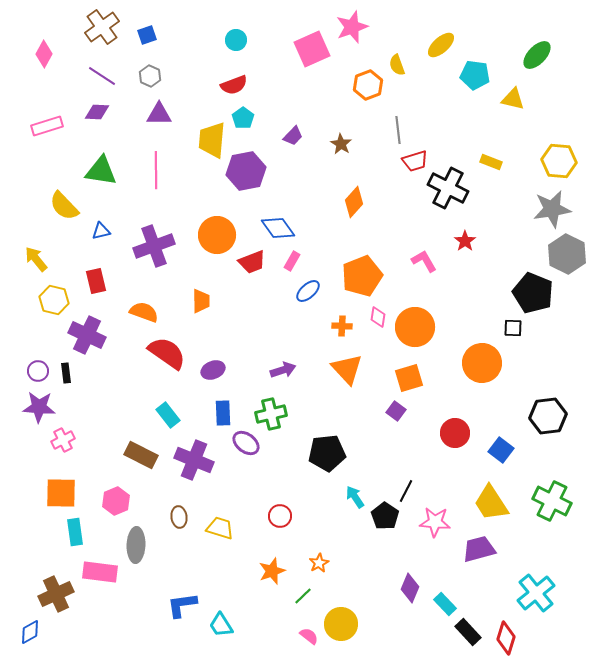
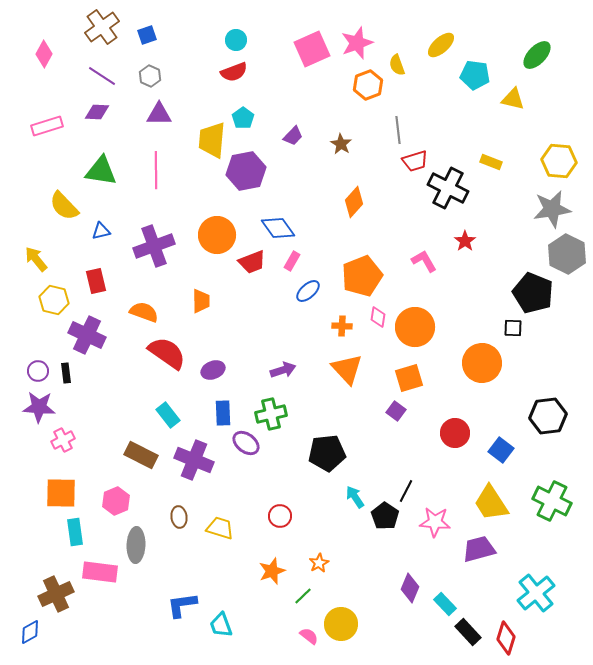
pink star at (352, 27): moved 5 px right, 16 px down
red semicircle at (234, 85): moved 13 px up
cyan trapezoid at (221, 625): rotated 12 degrees clockwise
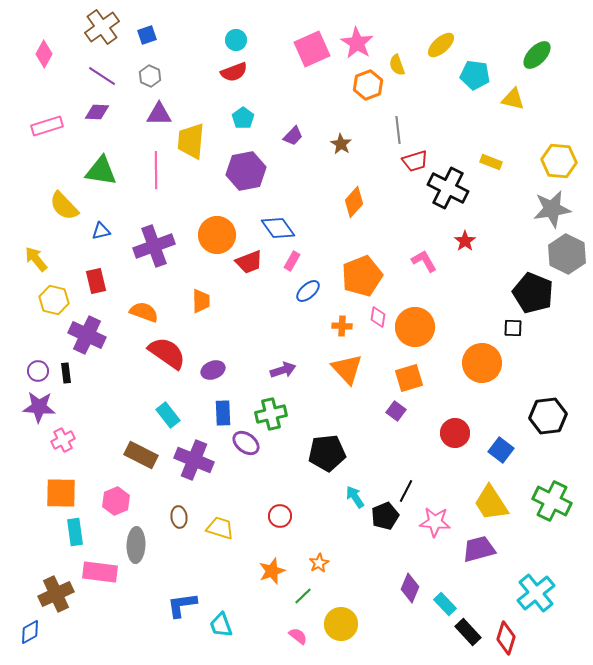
pink star at (357, 43): rotated 20 degrees counterclockwise
yellow trapezoid at (212, 140): moved 21 px left, 1 px down
red trapezoid at (252, 262): moved 3 px left
black pentagon at (385, 516): rotated 16 degrees clockwise
pink semicircle at (309, 636): moved 11 px left
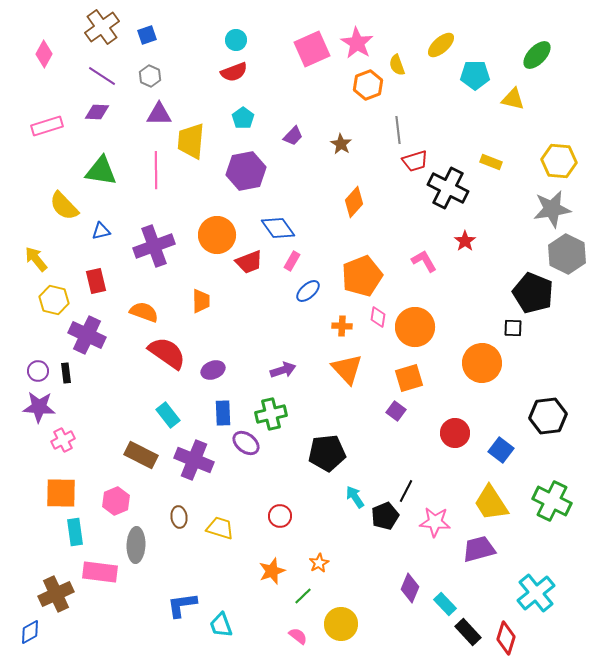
cyan pentagon at (475, 75): rotated 8 degrees counterclockwise
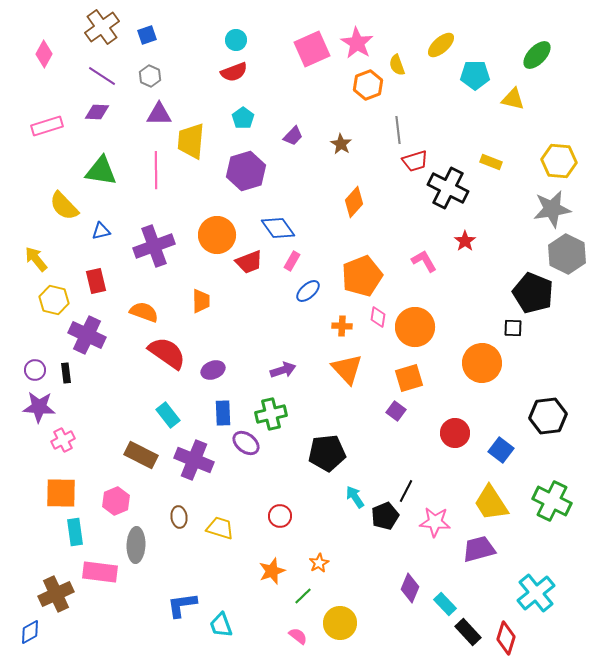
purple hexagon at (246, 171): rotated 6 degrees counterclockwise
purple circle at (38, 371): moved 3 px left, 1 px up
yellow circle at (341, 624): moved 1 px left, 1 px up
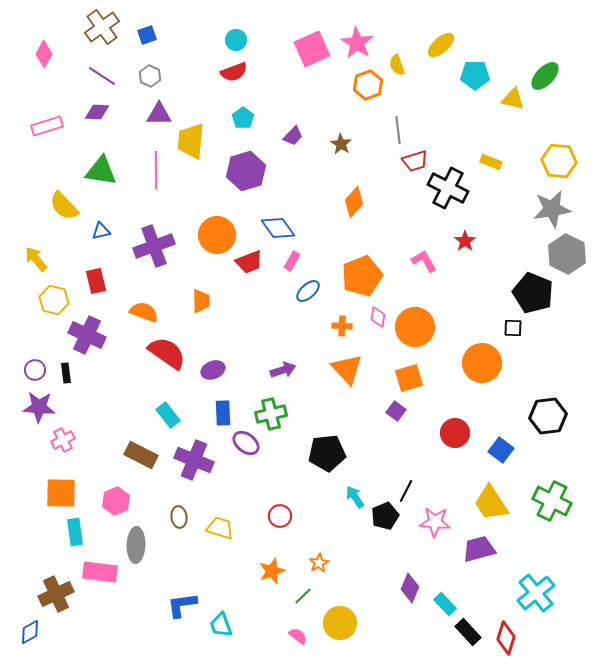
green ellipse at (537, 55): moved 8 px right, 21 px down
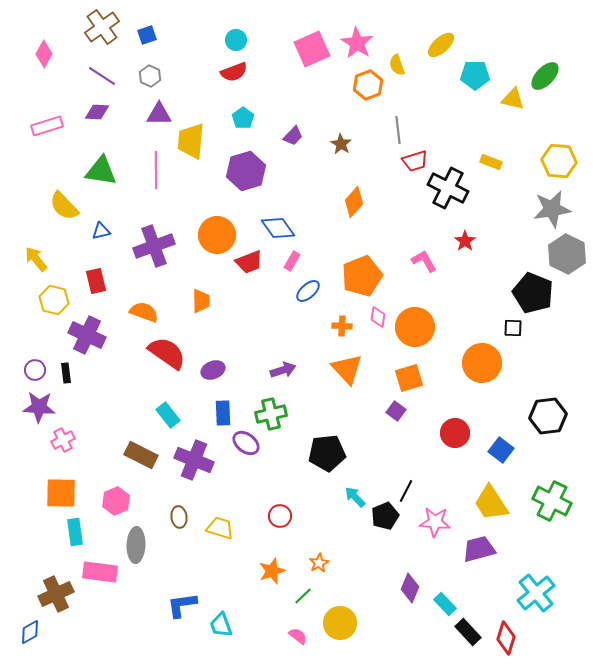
cyan arrow at (355, 497): rotated 10 degrees counterclockwise
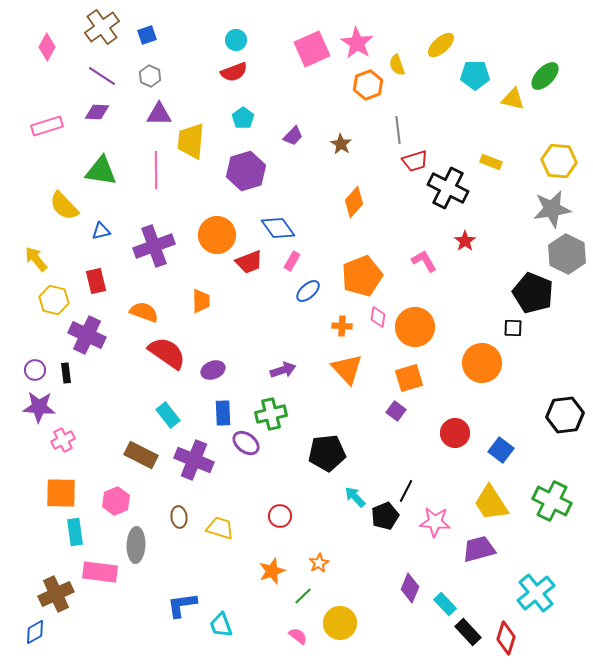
pink diamond at (44, 54): moved 3 px right, 7 px up
black hexagon at (548, 416): moved 17 px right, 1 px up
blue diamond at (30, 632): moved 5 px right
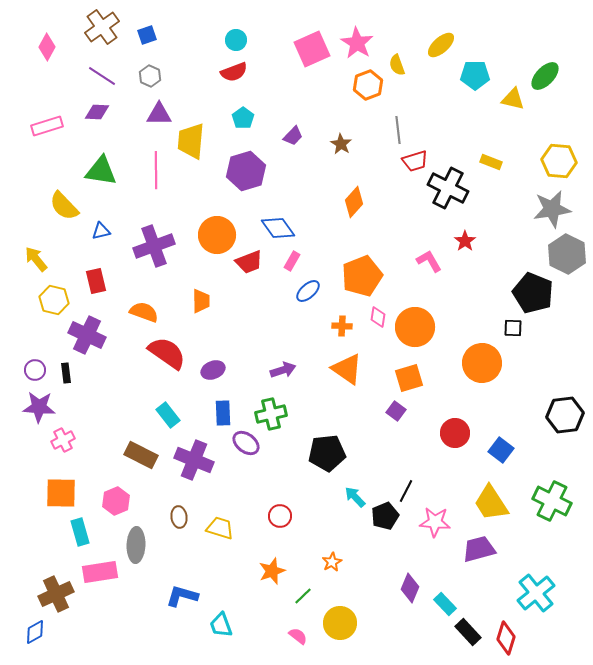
pink L-shape at (424, 261): moved 5 px right
orange triangle at (347, 369): rotated 12 degrees counterclockwise
cyan rectangle at (75, 532): moved 5 px right; rotated 8 degrees counterclockwise
orange star at (319, 563): moved 13 px right, 1 px up
pink rectangle at (100, 572): rotated 16 degrees counterclockwise
blue L-shape at (182, 605): moved 9 px up; rotated 24 degrees clockwise
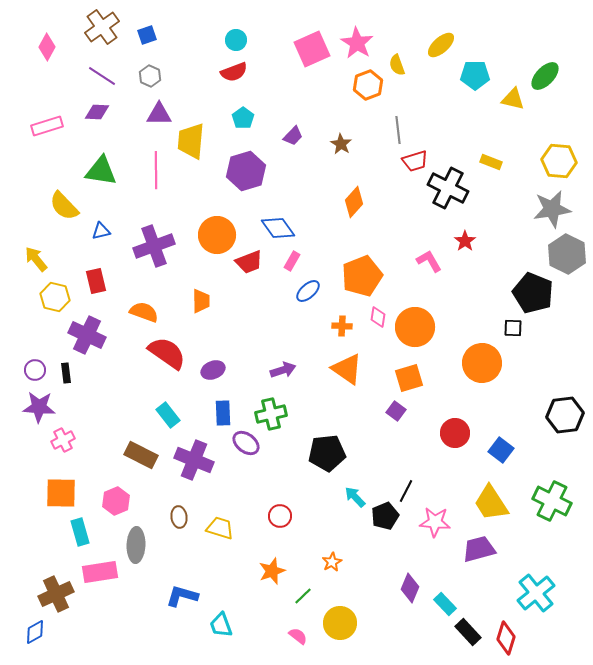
yellow hexagon at (54, 300): moved 1 px right, 3 px up
